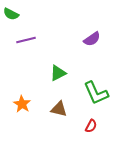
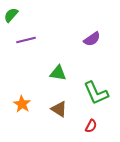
green semicircle: moved 1 px down; rotated 105 degrees clockwise
green triangle: rotated 36 degrees clockwise
brown triangle: rotated 18 degrees clockwise
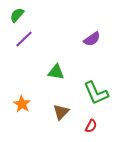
green semicircle: moved 6 px right
purple line: moved 2 px left, 1 px up; rotated 30 degrees counterclockwise
green triangle: moved 2 px left, 1 px up
brown triangle: moved 2 px right, 3 px down; rotated 42 degrees clockwise
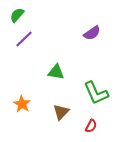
purple semicircle: moved 6 px up
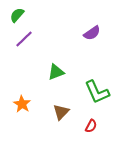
green triangle: rotated 30 degrees counterclockwise
green L-shape: moved 1 px right, 1 px up
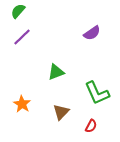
green semicircle: moved 1 px right, 4 px up
purple line: moved 2 px left, 2 px up
green L-shape: moved 1 px down
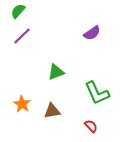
purple line: moved 1 px up
brown triangle: moved 9 px left, 1 px up; rotated 36 degrees clockwise
red semicircle: rotated 72 degrees counterclockwise
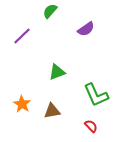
green semicircle: moved 32 px right
purple semicircle: moved 6 px left, 4 px up
green triangle: moved 1 px right
green L-shape: moved 1 px left, 2 px down
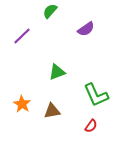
red semicircle: rotated 80 degrees clockwise
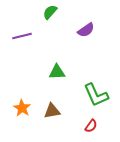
green semicircle: moved 1 px down
purple semicircle: moved 1 px down
purple line: rotated 30 degrees clockwise
green triangle: rotated 18 degrees clockwise
orange star: moved 4 px down
